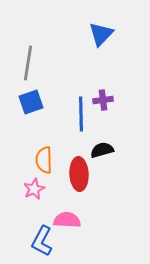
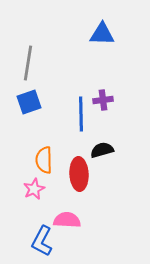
blue triangle: moved 1 px right; rotated 48 degrees clockwise
blue square: moved 2 px left
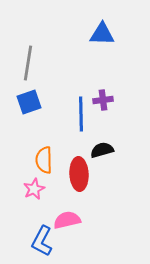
pink semicircle: rotated 16 degrees counterclockwise
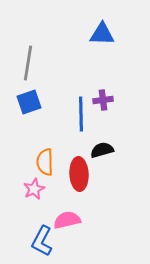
orange semicircle: moved 1 px right, 2 px down
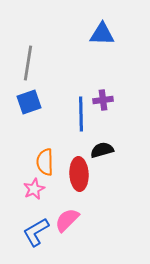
pink semicircle: rotated 32 degrees counterclockwise
blue L-shape: moved 6 px left, 9 px up; rotated 32 degrees clockwise
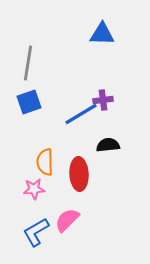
blue line: rotated 60 degrees clockwise
black semicircle: moved 6 px right, 5 px up; rotated 10 degrees clockwise
pink star: rotated 20 degrees clockwise
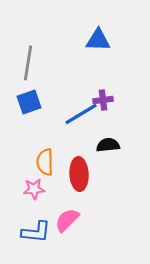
blue triangle: moved 4 px left, 6 px down
blue L-shape: rotated 144 degrees counterclockwise
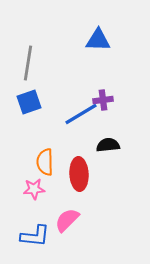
blue L-shape: moved 1 px left, 4 px down
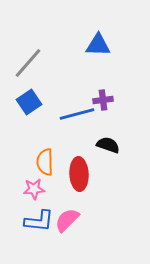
blue triangle: moved 5 px down
gray line: rotated 32 degrees clockwise
blue square: rotated 15 degrees counterclockwise
blue line: moved 4 px left; rotated 16 degrees clockwise
black semicircle: rotated 25 degrees clockwise
blue L-shape: moved 4 px right, 15 px up
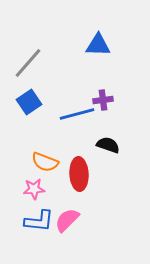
orange semicircle: rotated 68 degrees counterclockwise
